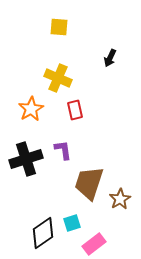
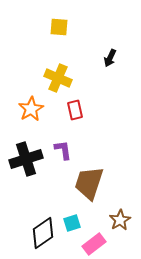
brown star: moved 21 px down
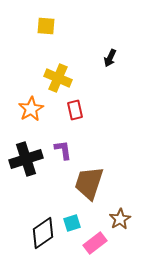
yellow square: moved 13 px left, 1 px up
brown star: moved 1 px up
pink rectangle: moved 1 px right, 1 px up
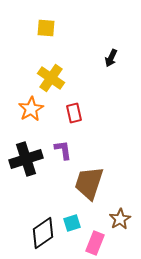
yellow square: moved 2 px down
black arrow: moved 1 px right
yellow cross: moved 7 px left; rotated 12 degrees clockwise
red rectangle: moved 1 px left, 3 px down
pink rectangle: rotated 30 degrees counterclockwise
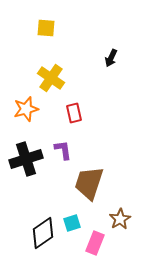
orange star: moved 5 px left; rotated 15 degrees clockwise
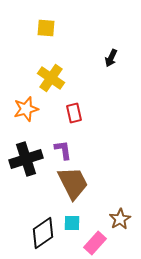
brown trapezoid: moved 16 px left; rotated 135 degrees clockwise
cyan square: rotated 18 degrees clockwise
pink rectangle: rotated 20 degrees clockwise
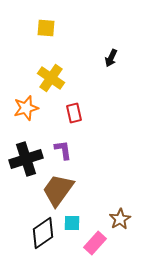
orange star: moved 1 px up
brown trapezoid: moved 15 px left, 7 px down; rotated 117 degrees counterclockwise
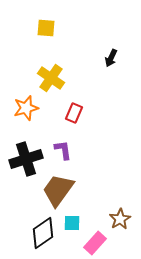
red rectangle: rotated 36 degrees clockwise
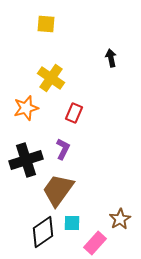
yellow square: moved 4 px up
black arrow: rotated 144 degrees clockwise
purple L-shape: moved 1 px up; rotated 35 degrees clockwise
black cross: moved 1 px down
black diamond: moved 1 px up
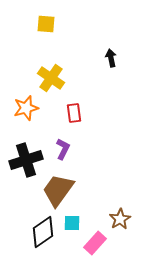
red rectangle: rotated 30 degrees counterclockwise
